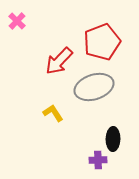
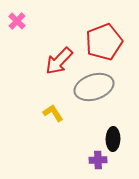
red pentagon: moved 2 px right
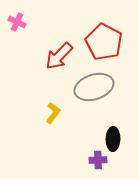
pink cross: moved 1 px down; rotated 18 degrees counterclockwise
red pentagon: rotated 24 degrees counterclockwise
red arrow: moved 5 px up
yellow L-shape: rotated 70 degrees clockwise
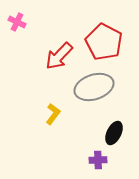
yellow L-shape: moved 1 px down
black ellipse: moved 1 px right, 6 px up; rotated 25 degrees clockwise
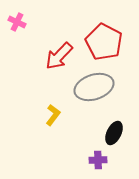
yellow L-shape: moved 1 px down
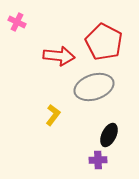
red arrow: rotated 128 degrees counterclockwise
black ellipse: moved 5 px left, 2 px down
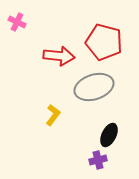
red pentagon: rotated 12 degrees counterclockwise
purple cross: rotated 12 degrees counterclockwise
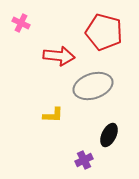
pink cross: moved 4 px right, 1 px down
red pentagon: moved 10 px up
gray ellipse: moved 1 px left, 1 px up
yellow L-shape: rotated 55 degrees clockwise
purple cross: moved 14 px left; rotated 12 degrees counterclockwise
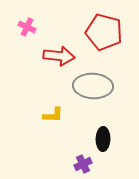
pink cross: moved 6 px right, 4 px down
gray ellipse: rotated 21 degrees clockwise
black ellipse: moved 6 px left, 4 px down; rotated 25 degrees counterclockwise
purple cross: moved 1 px left, 4 px down
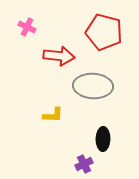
purple cross: moved 1 px right
